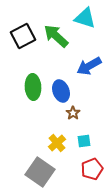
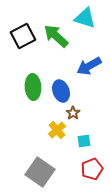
yellow cross: moved 13 px up
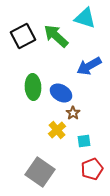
blue ellipse: moved 2 px down; rotated 40 degrees counterclockwise
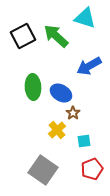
gray square: moved 3 px right, 2 px up
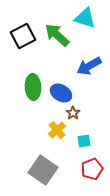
green arrow: moved 1 px right, 1 px up
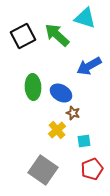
brown star: rotated 16 degrees counterclockwise
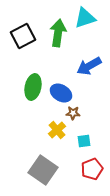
cyan triangle: rotated 35 degrees counterclockwise
green arrow: moved 1 px right, 2 px up; rotated 56 degrees clockwise
green ellipse: rotated 15 degrees clockwise
brown star: rotated 16 degrees counterclockwise
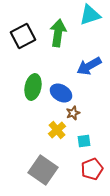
cyan triangle: moved 5 px right, 3 px up
brown star: rotated 24 degrees counterclockwise
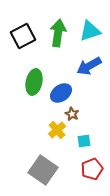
cyan triangle: moved 16 px down
green ellipse: moved 1 px right, 5 px up
blue ellipse: rotated 65 degrees counterclockwise
brown star: moved 1 px left, 1 px down; rotated 24 degrees counterclockwise
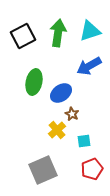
gray square: rotated 32 degrees clockwise
